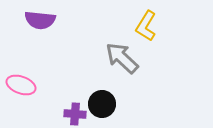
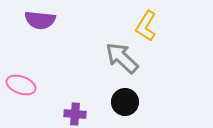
black circle: moved 23 px right, 2 px up
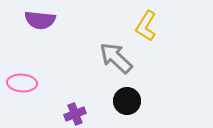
gray arrow: moved 6 px left
pink ellipse: moved 1 px right, 2 px up; rotated 16 degrees counterclockwise
black circle: moved 2 px right, 1 px up
purple cross: rotated 25 degrees counterclockwise
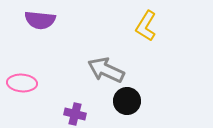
gray arrow: moved 10 px left, 12 px down; rotated 18 degrees counterclockwise
purple cross: rotated 35 degrees clockwise
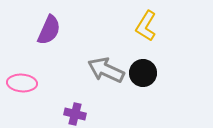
purple semicircle: moved 9 px right, 10 px down; rotated 72 degrees counterclockwise
black circle: moved 16 px right, 28 px up
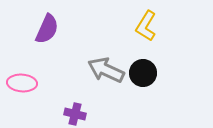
purple semicircle: moved 2 px left, 1 px up
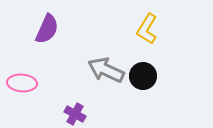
yellow L-shape: moved 1 px right, 3 px down
black circle: moved 3 px down
purple cross: rotated 15 degrees clockwise
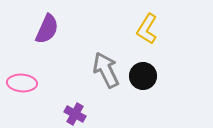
gray arrow: rotated 39 degrees clockwise
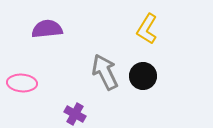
purple semicircle: rotated 120 degrees counterclockwise
gray arrow: moved 1 px left, 2 px down
